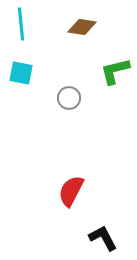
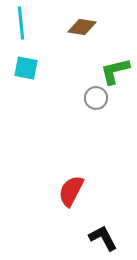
cyan line: moved 1 px up
cyan square: moved 5 px right, 5 px up
gray circle: moved 27 px right
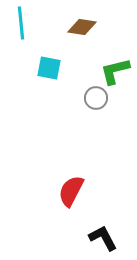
cyan square: moved 23 px right
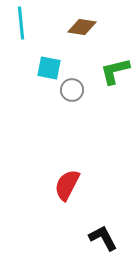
gray circle: moved 24 px left, 8 px up
red semicircle: moved 4 px left, 6 px up
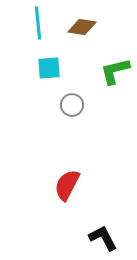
cyan line: moved 17 px right
cyan square: rotated 15 degrees counterclockwise
gray circle: moved 15 px down
